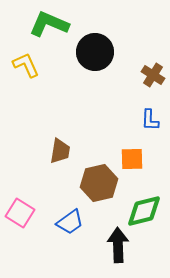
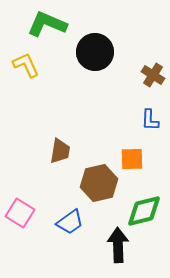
green L-shape: moved 2 px left
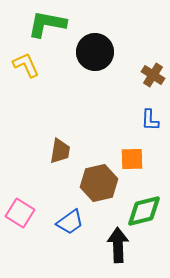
green L-shape: rotated 12 degrees counterclockwise
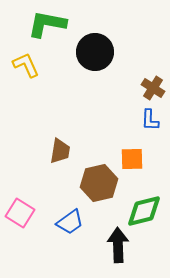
brown cross: moved 13 px down
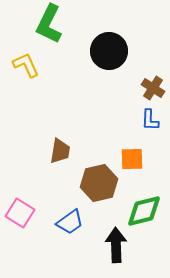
green L-shape: moved 2 px right; rotated 75 degrees counterclockwise
black circle: moved 14 px right, 1 px up
black arrow: moved 2 px left
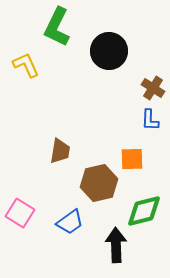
green L-shape: moved 8 px right, 3 px down
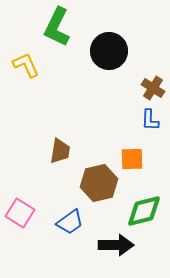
black arrow: rotated 92 degrees clockwise
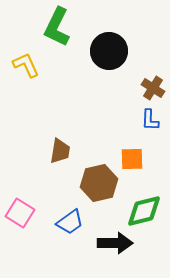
black arrow: moved 1 px left, 2 px up
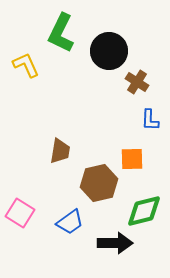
green L-shape: moved 4 px right, 6 px down
brown cross: moved 16 px left, 6 px up
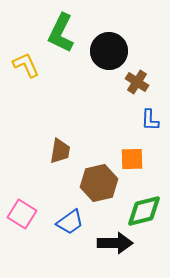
pink square: moved 2 px right, 1 px down
